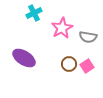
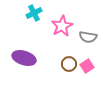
pink star: moved 2 px up
purple ellipse: rotated 15 degrees counterclockwise
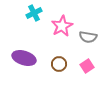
brown circle: moved 10 px left
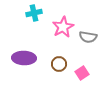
cyan cross: rotated 14 degrees clockwise
pink star: moved 1 px right, 1 px down
purple ellipse: rotated 15 degrees counterclockwise
pink square: moved 5 px left, 7 px down
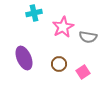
purple ellipse: rotated 65 degrees clockwise
pink square: moved 1 px right, 1 px up
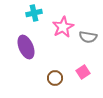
purple ellipse: moved 2 px right, 11 px up
brown circle: moved 4 px left, 14 px down
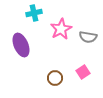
pink star: moved 2 px left, 2 px down
purple ellipse: moved 5 px left, 2 px up
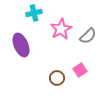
gray semicircle: moved 1 px up; rotated 54 degrees counterclockwise
pink square: moved 3 px left, 2 px up
brown circle: moved 2 px right
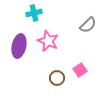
pink star: moved 13 px left, 12 px down; rotated 20 degrees counterclockwise
gray semicircle: moved 11 px up
purple ellipse: moved 2 px left, 1 px down; rotated 35 degrees clockwise
